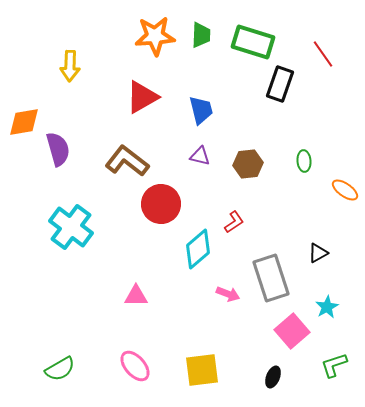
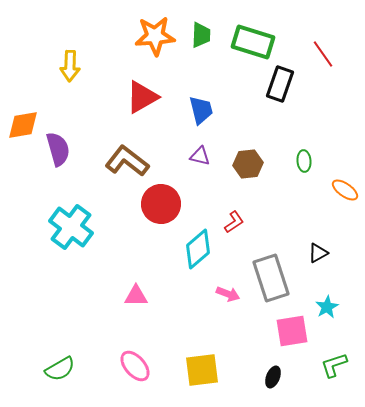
orange diamond: moved 1 px left, 3 px down
pink square: rotated 32 degrees clockwise
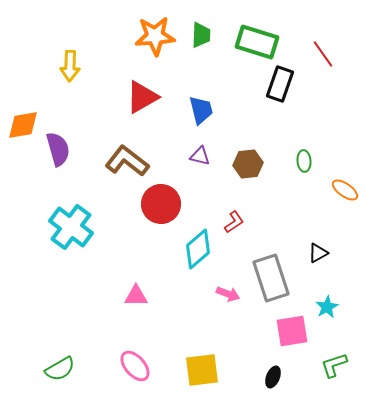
green rectangle: moved 4 px right
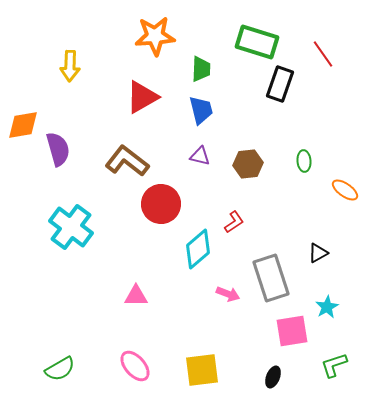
green trapezoid: moved 34 px down
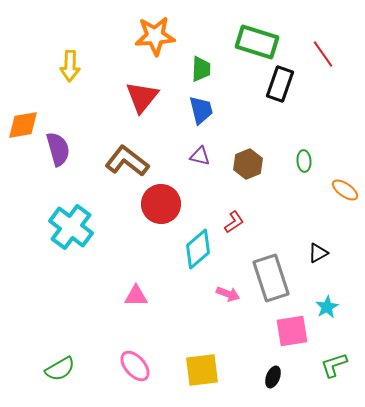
red triangle: rotated 21 degrees counterclockwise
brown hexagon: rotated 16 degrees counterclockwise
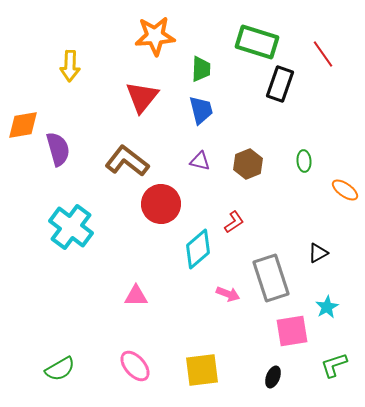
purple triangle: moved 5 px down
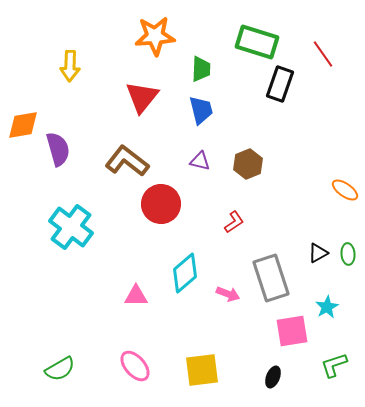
green ellipse: moved 44 px right, 93 px down
cyan diamond: moved 13 px left, 24 px down
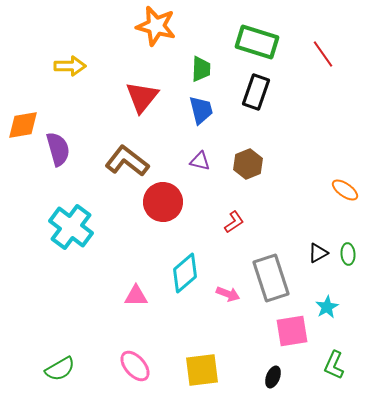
orange star: moved 1 px right, 10 px up; rotated 18 degrees clockwise
yellow arrow: rotated 92 degrees counterclockwise
black rectangle: moved 24 px left, 8 px down
red circle: moved 2 px right, 2 px up
green L-shape: rotated 48 degrees counterclockwise
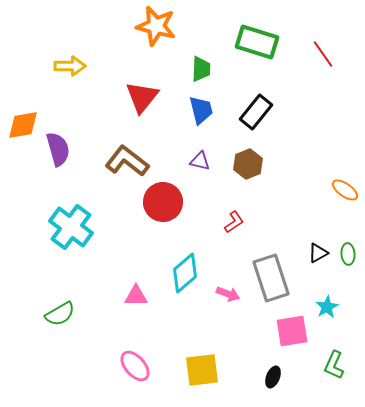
black rectangle: moved 20 px down; rotated 20 degrees clockwise
green semicircle: moved 55 px up
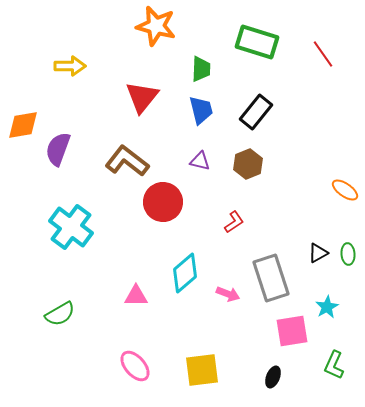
purple semicircle: rotated 144 degrees counterclockwise
